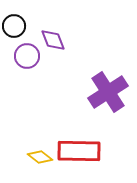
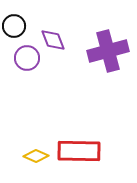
purple circle: moved 2 px down
purple cross: moved 41 px up; rotated 18 degrees clockwise
yellow diamond: moved 4 px left, 1 px up; rotated 15 degrees counterclockwise
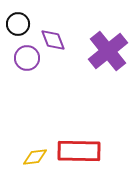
black circle: moved 4 px right, 2 px up
purple cross: rotated 24 degrees counterclockwise
yellow diamond: moved 1 px left, 1 px down; rotated 30 degrees counterclockwise
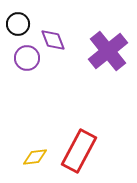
red rectangle: rotated 63 degrees counterclockwise
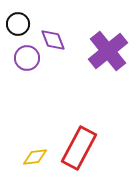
red rectangle: moved 3 px up
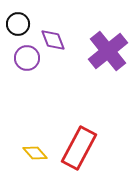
yellow diamond: moved 4 px up; rotated 55 degrees clockwise
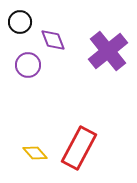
black circle: moved 2 px right, 2 px up
purple circle: moved 1 px right, 7 px down
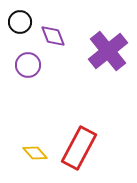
purple diamond: moved 4 px up
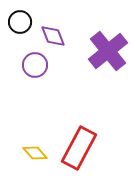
purple circle: moved 7 px right
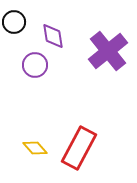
black circle: moved 6 px left
purple diamond: rotated 12 degrees clockwise
yellow diamond: moved 5 px up
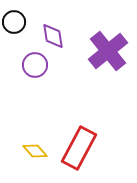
yellow diamond: moved 3 px down
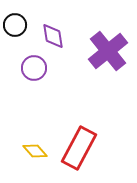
black circle: moved 1 px right, 3 px down
purple circle: moved 1 px left, 3 px down
